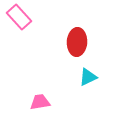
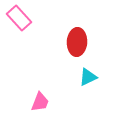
pink rectangle: moved 1 px down
pink trapezoid: rotated 120 degrees clockwise
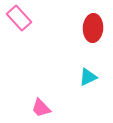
red ellipse: moved 16 px right, 14 px up
pink trapezoid: moved 1 px right, 6 px down; rotated 115 degrees clockwise
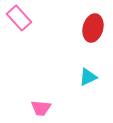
red ellipse: rotated 12 degrees clockwise
pink trapezoid: rotated 40 degrees counterclockwise
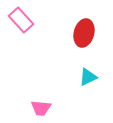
pink rectangle: moved 2 px right, 2 px down
red ellipse: moved 9 px left, 5 px down
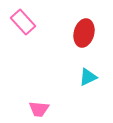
pink rectangle: moved 2 px right, 2 px down
pink trapezoid: moved 2 px left, 1 px down
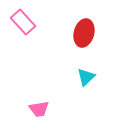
cyan triangle: moved 2 px left; rotated 18 degrees counterclockwise
pink trapezoid: rotated 15 degrees counterclockwise
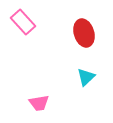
red ellipse: rotated 32 degrees counterclockwise
pink trapezoid: moved 6 px up
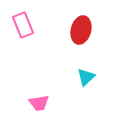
pink rectangle: moved 3 px down; rotated 20 degrees clockwise
red ellipse: moved 3 px left, 3 px up; rotated 32 degrees clockwise
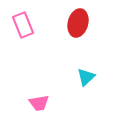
red ellipse: moved 3 px left, 7 px up
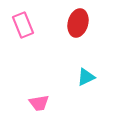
cyan triangle: rotated 18 degrees clockwise
